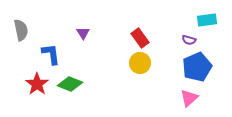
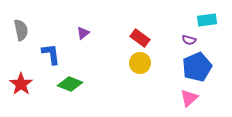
purple triangle: rotated 24 degrees clockwise
red rectangle: rotated 18 degrees counterclockwise
red star: moved 16 px left
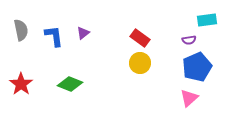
purple semicircle: rotated 24 degrees counterclockwise
blue L-shape: moved 3 px right, 18 px up
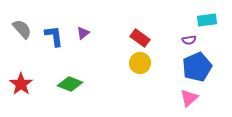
gray semicircle: moved 1 px right, 1 px up; rotated 30 degrees counterclockwise
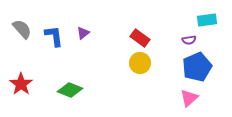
green diamond: moved 6 px down
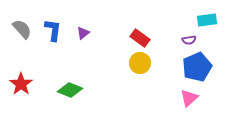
blue L-shape: moved 1 px left, 6 px up; rotated 15 degrees clockwise
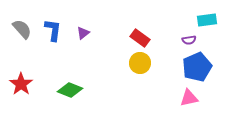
pink triangle: rotated 30 degrees clockwise
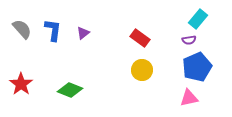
cyan rectangle: moved 9 px left, 1 px up; rotated 42 degrees counterclockwise
yellow circle: moved 2 px right, 7 px down
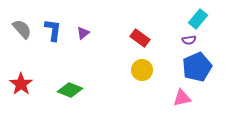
pink triangle: moved 7 px left
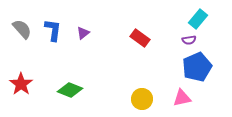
yellow circle: moved 29 px down
